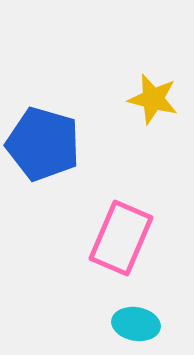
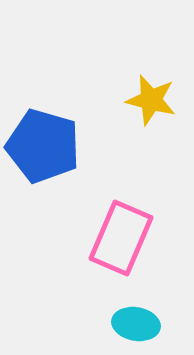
yellow star: moved 2 px left, 1 px down
blue pentagon: moved 2 px down
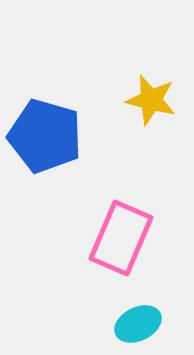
blue pentagon: moved 2 px right, 10 px up
cyan ellipse: moved 2 px right; rotated 36 degrees counterclockwise
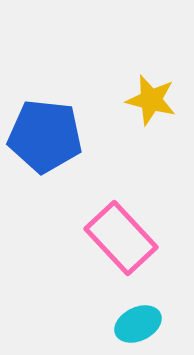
blue pentagon: rotated 10 degrees counterclockwise
pink rectangle: rotated 66 degrees counterclockwise
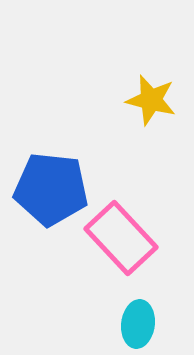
blue pentagon: moved 6 px right, 53 px down
cyan ellipse: rotated 57 degrees counterclockwise
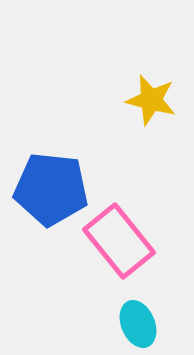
pink rectangle: moved 2 px left, 3 px down; rotated 4 degrees clockwise
cyan ellipse: rotated 30 degrees counterclockwise
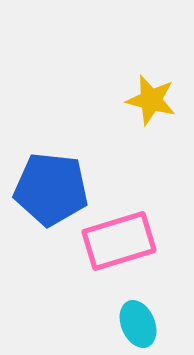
pink rectangle: rotated 68 degrees counterclockwise
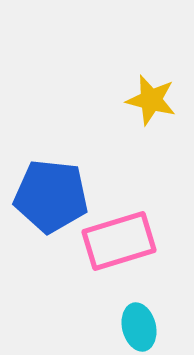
blue pentagon: moved 7 px down
cyan ellipse: moved 1 px right, 3 px down; rotated 9 degrees clockwise
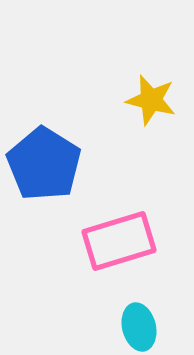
blue pentagon: moved 7 px left, 32 px up; rotated 26 degrees clockwise
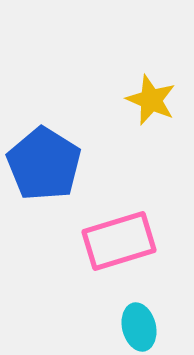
yellow star: rotated 9 degrees clockwise
